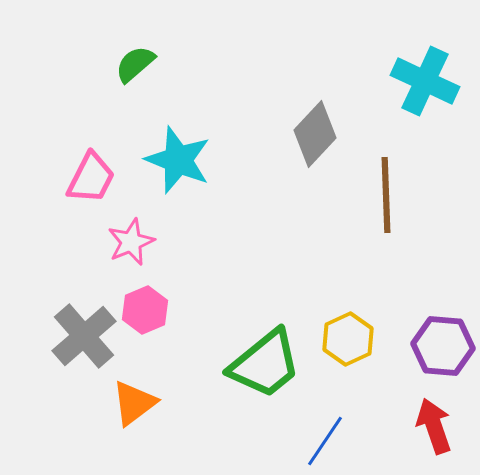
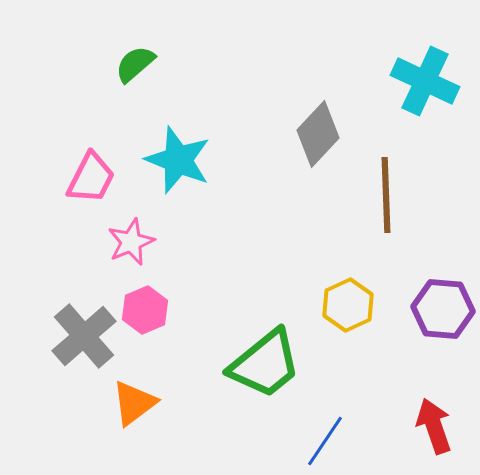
gray diamond: moved 3 px right
yellow hexagon: moved 34 px up
purple hexagon: moved 37 px up
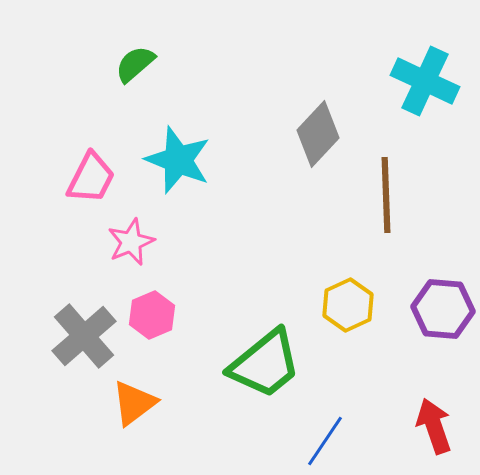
pink hexagon: moved 7 px right, 5 px down
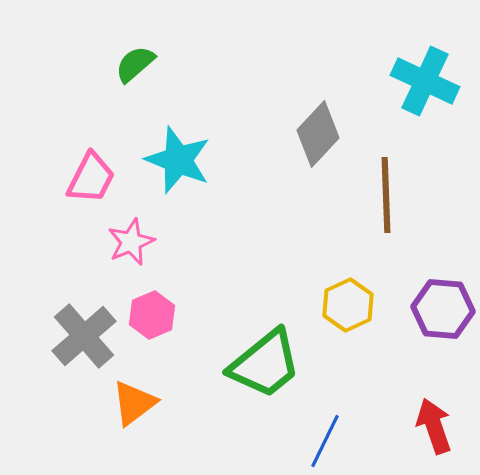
blue line: rotated 8 degrees counterclockwise
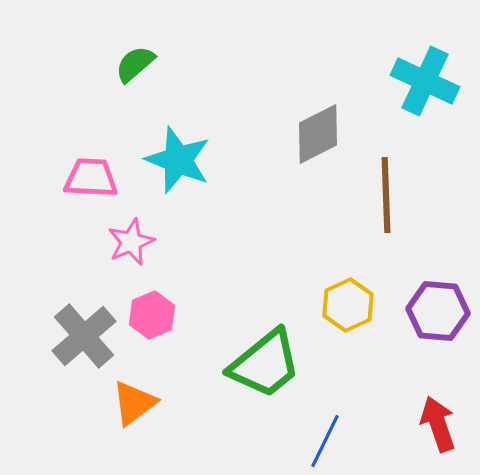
gray diamond: rotated 20 degrees clockwise
pink trapezoid: rotated 114 degrees counterclockwise
purple hexagon: moved 5 px left, 2 px down
red arrow: moved 4 px right, 2 px up
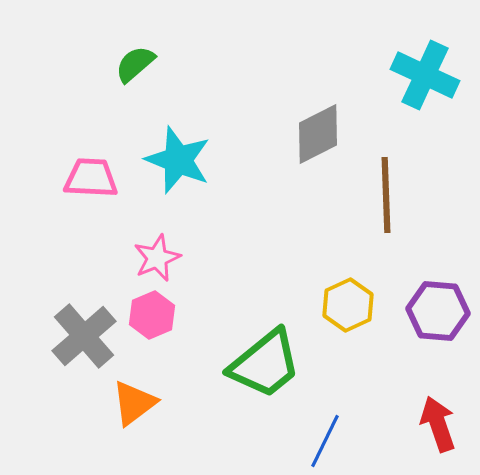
cyan cross: moved 6 px up
pink star: moved 26 px right, 16 px down
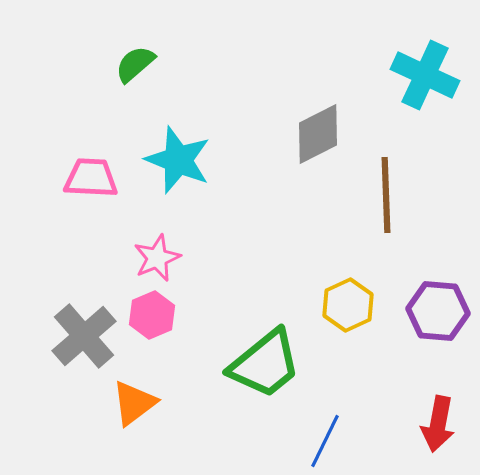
red arrow: rotated 150 degrees counterclockwise
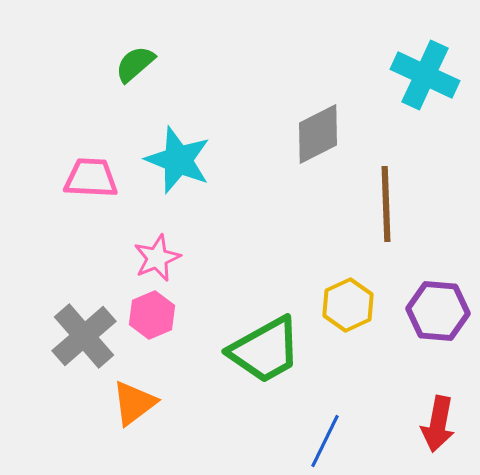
brown line: moved 9 px down
green trapezoid: moved 14 px up; rotated 10 degrees clockwise
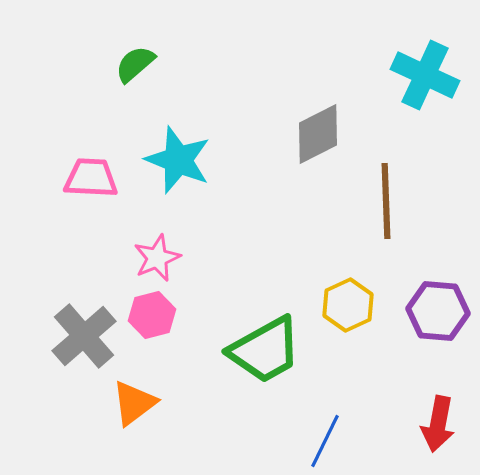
brown line: moved 3 px up
pink hexagon: rotated 9 degrees clockwise
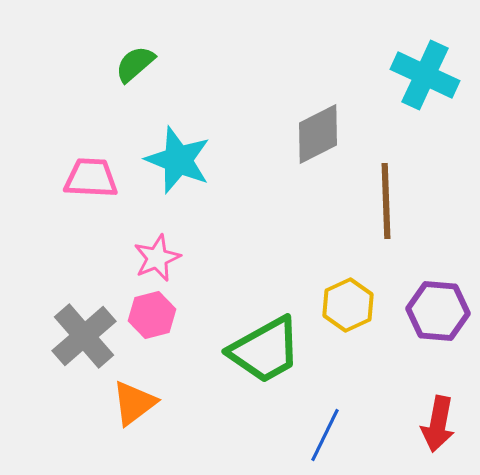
blue line: moved 6 px up
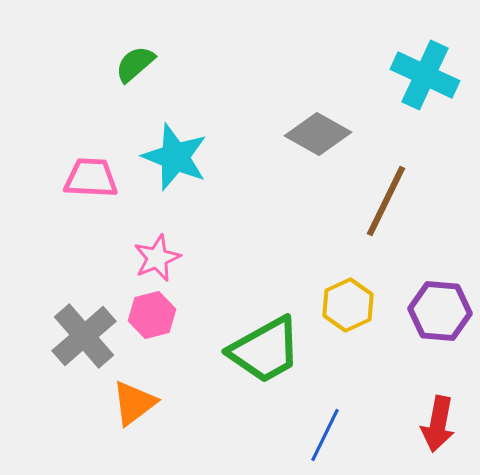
gray diamond: rotated 56 degrees clockwise
cyan star: moved 3 px left, 3 px up
brown line: rotated 28 degrees clockwise
purple hexagon: moved 2 px right
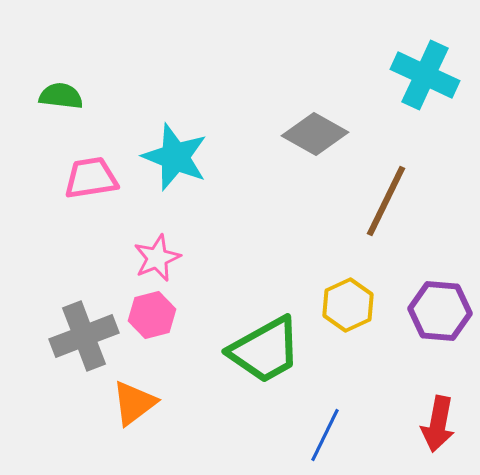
green semicircle: moved 74 px left, 32 px down; rotated 48 degrees clockwise
gray diamond: moved 3 px left
pink trapezoid: rotated 12 degrees counterclockwise
gray cross: rotated 20 degrees clockwise
